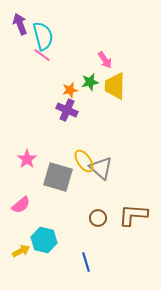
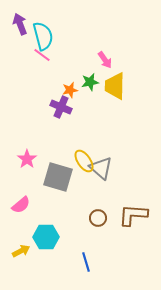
purple cross: moved 6 px left, 3 px up
cyan hexagon: moved 2 px right, 3 px up; rotated 15 degrees counterclockwise
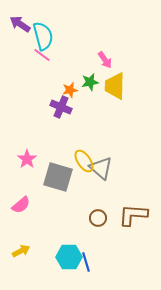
purple arrow: rotated 35 degrees counterclockwise
cyan hexagon: moved 23 px right, 20 px down
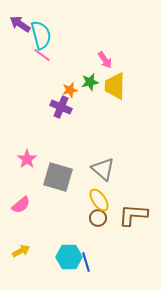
cyan semicircle: moved 2 px left, 1 px up
yellow ellipse: moved 15 px right, 39 px down
gray triangle: moved 2 px right, 1 px down
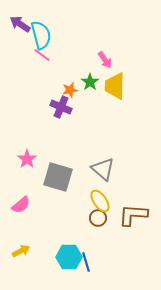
green star: rotated 24 degrees counterclockwise
yellow ellipse: moved 1 px right, 1 px down
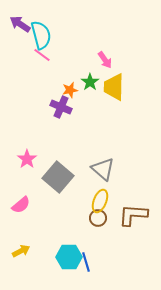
yellow trapezoid: moved 1 px left, 1 px down
gray square: rotated 24 degrees clockwise
yellow ellipse: rotated 55 degrees clockwise
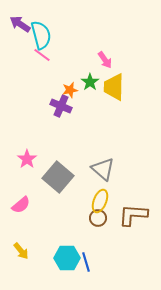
purple cross: moved 1 px up
yellow arrow: rotated 78 degrees clockwise
cyan hexagon: moved 2 px left, 1 px down
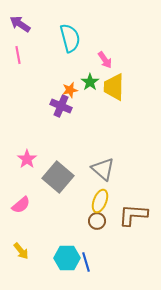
cyan semicircle: moved 29 px right, 3 px down
pink line: moved 24 px left; rotated 42 degrees clockwise
brown circle: moved 1 px left, 3 px down
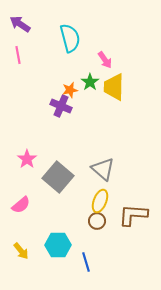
cyan hexagon: moved 9 px left, 13 px up
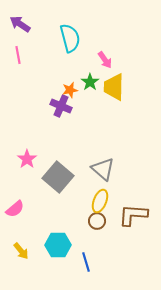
pink semicircle: moved 6 px left, 4 px down
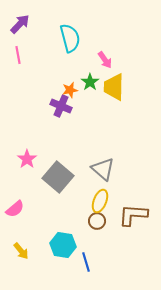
purple arrow: rotated 100 degrees clockwise
cyan hexagon: moved 5 px right; rotated 10 degrees clockwise
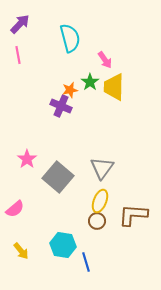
gray triangle: moved 1 px left, 1 px up; rotated 25 degrees clockwise
